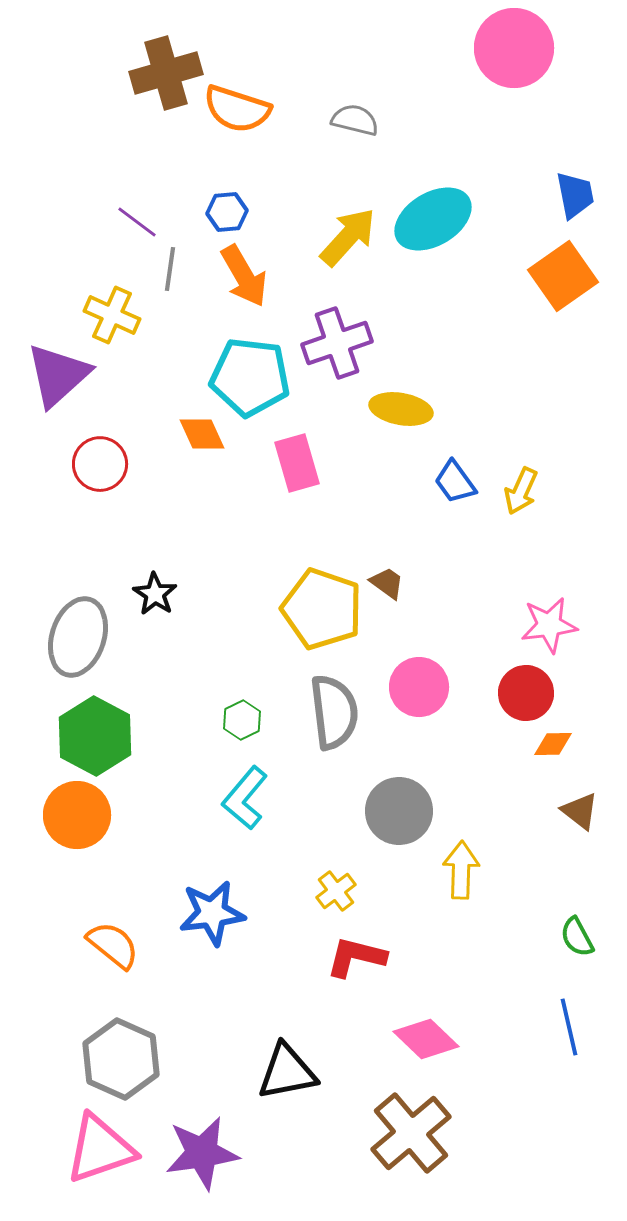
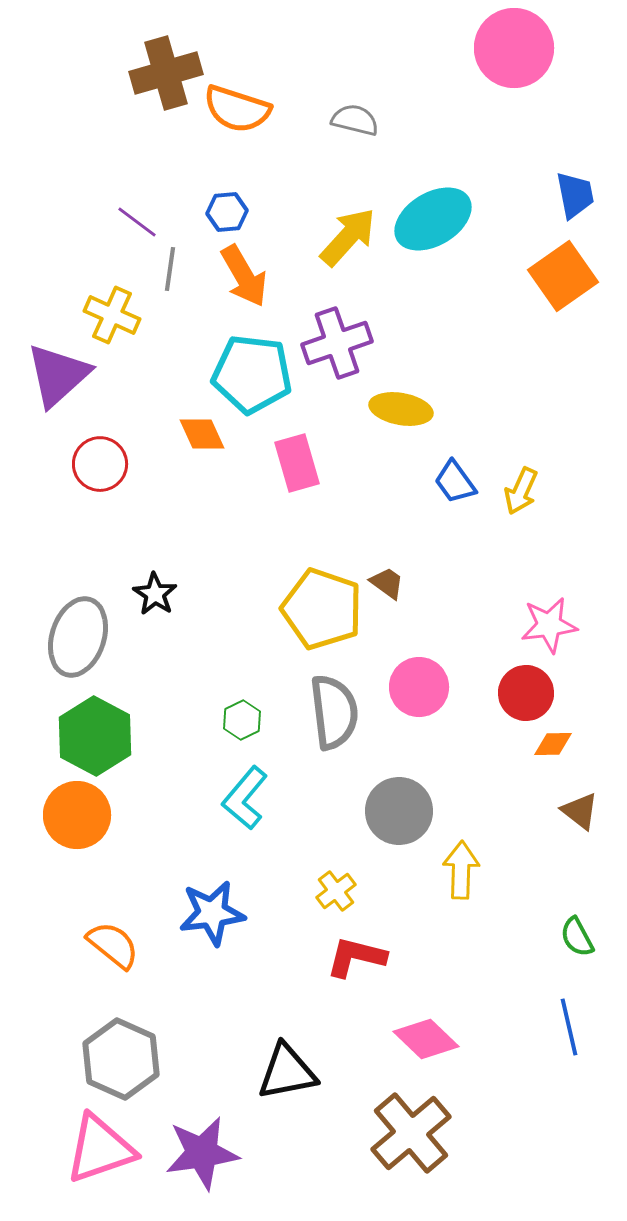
cyan pentagon at (250, 377): moved 2 px right, 3 px up
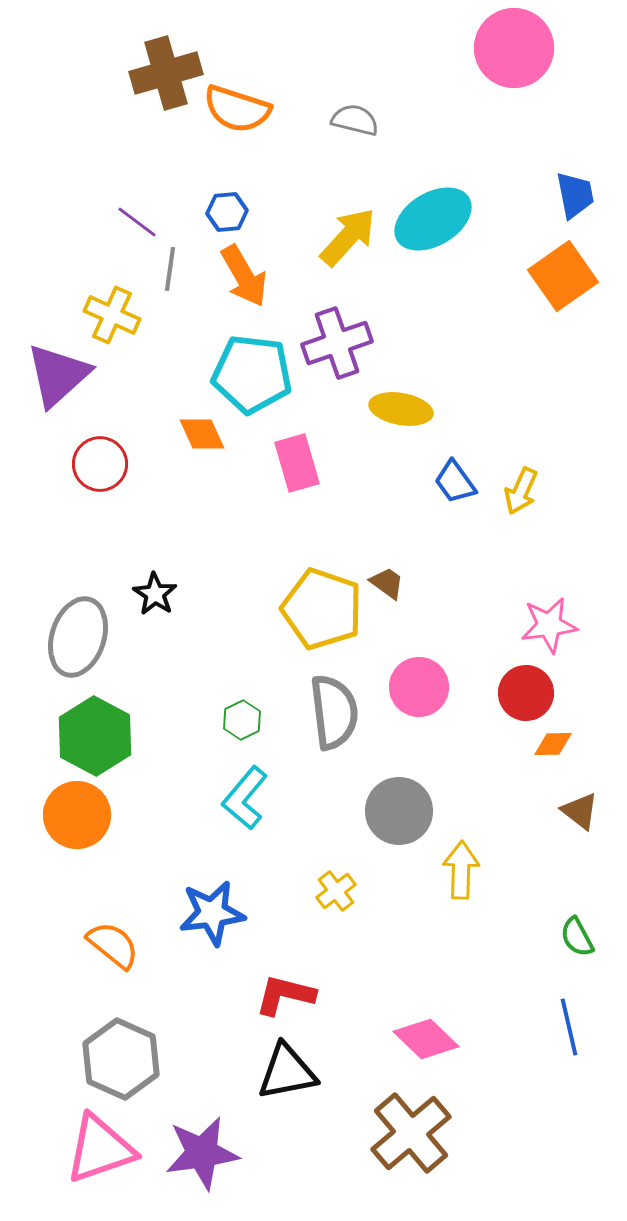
red L-shape at (356, 957): moved 71 px left, 38 px down
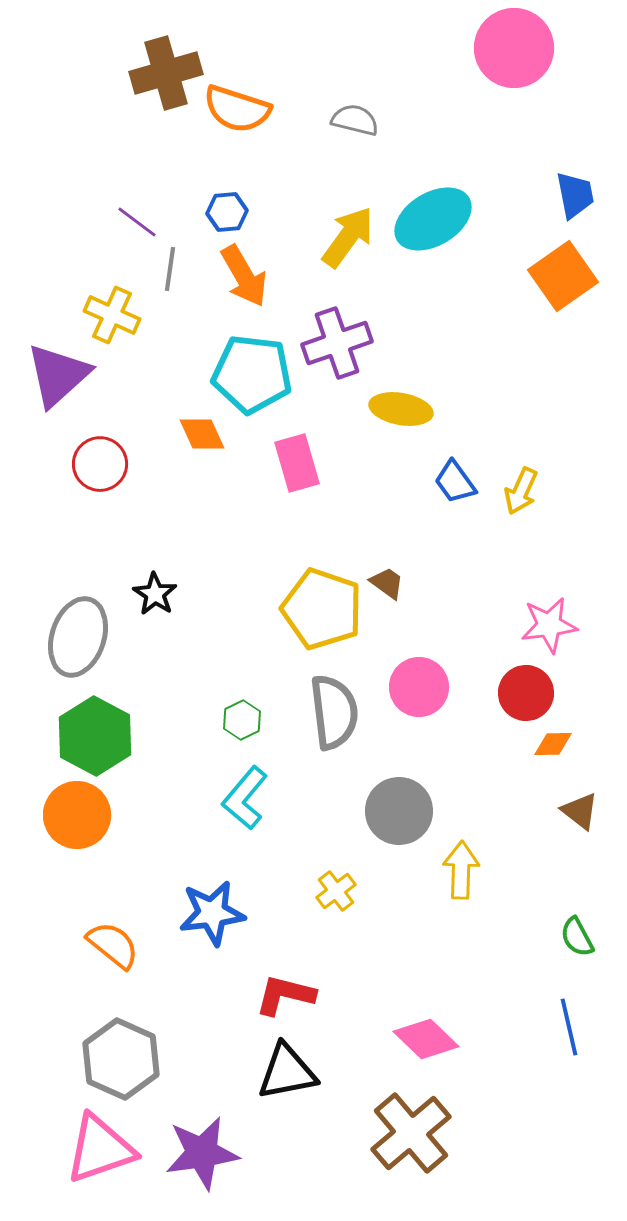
yellow arrow at (348, 237): rotated 6 degrees counterclockwise
